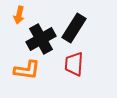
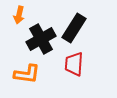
orange L-shape: moved 4 px down
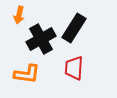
red trapezoid: moved 4 px down
